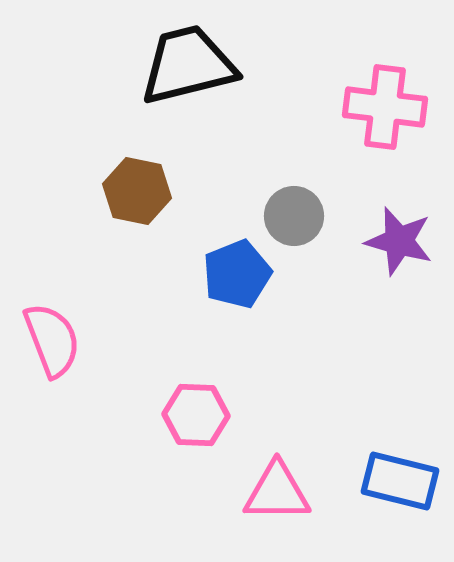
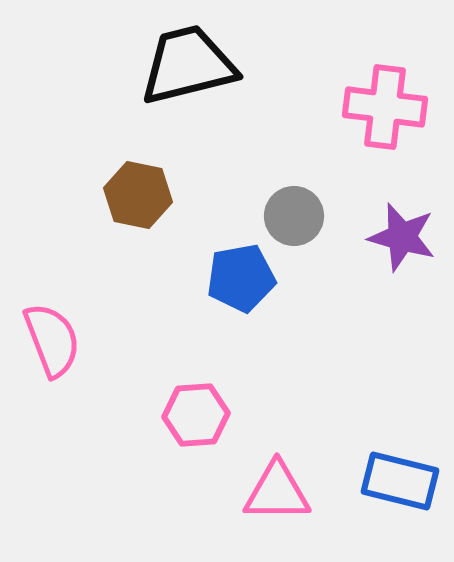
brown hexagon: moved 1 px right, 4 px down
purple star: moved 3 px right, 4 px up
blue pentagon: moved 4 px right, 4 px down; rotated 12 degrees clockwise
pink hexagon: rotated 6 degrees counterclockwise
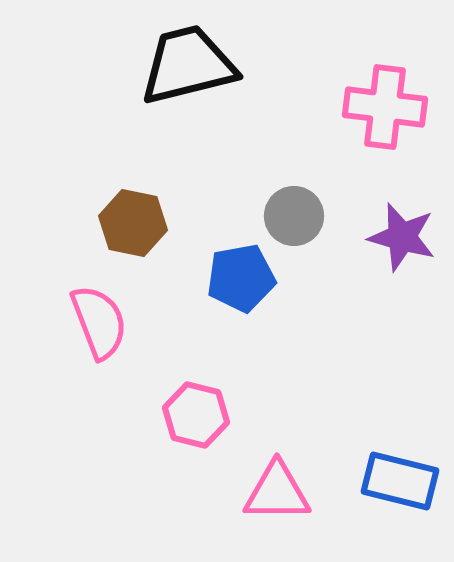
brown hexagon: moved 5 px left, 28 px down
pink semicircle: moved 47 px right, 18 px up
pink hexagon: rotated 18 degrees clockwise
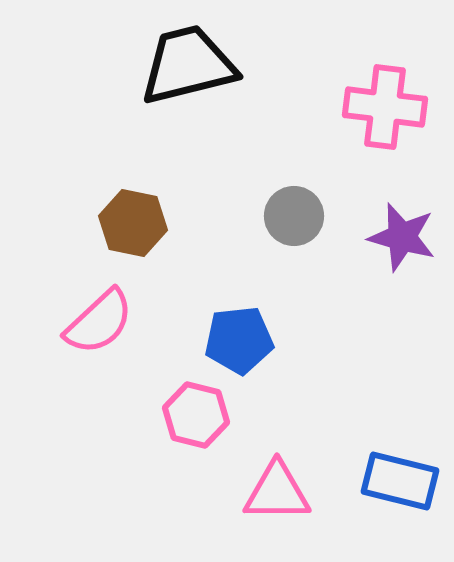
blue pentagon: moved 2 px left, 62 px down; rotated 4 degrees clockwise
pink semicircle: rotated 68 degrees clockwise
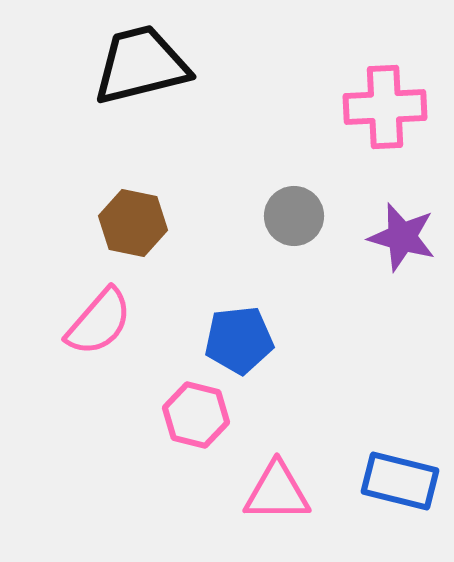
black trapezoid: moved 47 px left
pink cross: rotated 10 degrees counterclockwise
pink semicircle: rotated 6 degrees counterclockwise
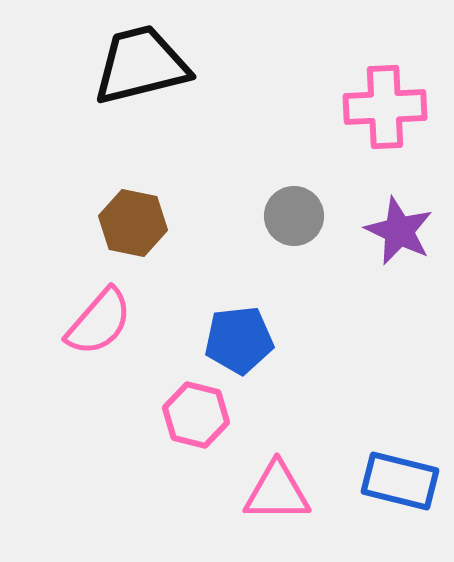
purple star: moved 3 px left, 6 px up; rotated 10 degrees clockwise
